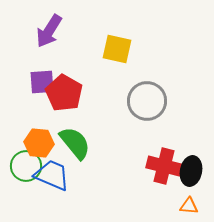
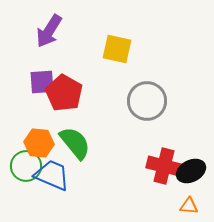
black ellipse: rotated 52 degrees clockwise
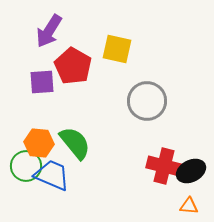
red pentagon: moved 9 px right, 27 px up
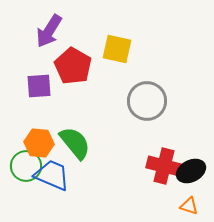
purple square: moved 3 px left, 4 px down
orange triangle: rotated 12 degrees clockwise
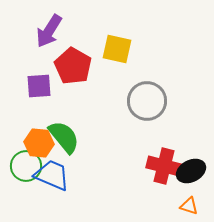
green semicircle: moved 11 px left, 6 px up
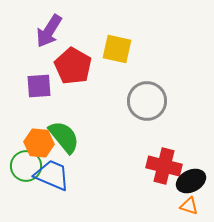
black ellipse: moved 10 px down
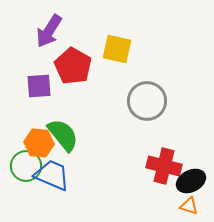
green semicircle: moved 1 px left, 2 px up
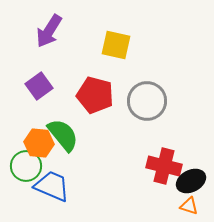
yellow square: moved 1 px left, 4 px up
red pentagon: moved 22 px right, 29 px down; rotated 15 degrees counterclockwise
purple square: rotated 32 degrees counterclockwise
blue trapezoid: moved 11 px down
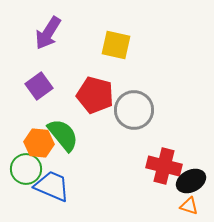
purple arrow: moved 1 px left, 2 px down
gray circle: moved 13 px left, 9 px down
green circle: moved 3 px down
